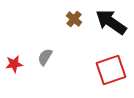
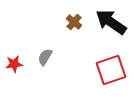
brown cross: moved 3 px down
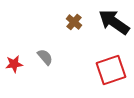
black arrow: moved 3 px right
gray semicircle: rotated 108 degrees clockwise
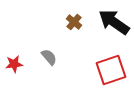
gray semicircle: moved 4 px right
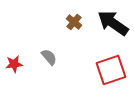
black arrow: moved 1 px left, 1 px down
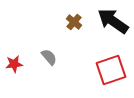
black arrow: moved 2 px up
